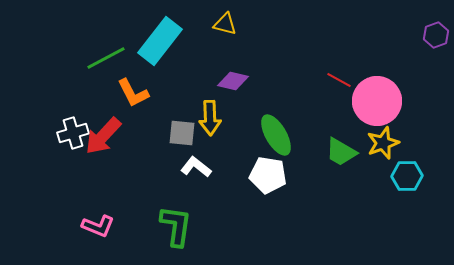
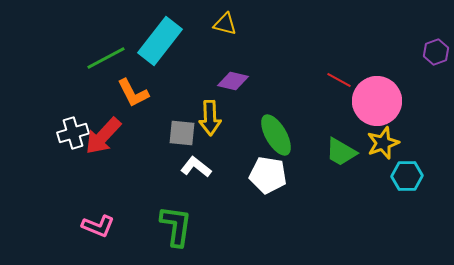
purple hexagon: moved 17 px down
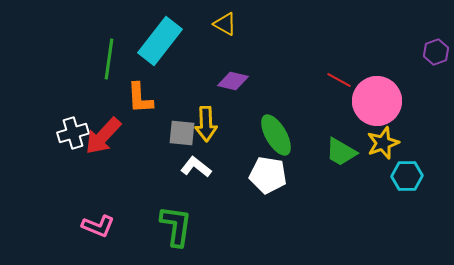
yellow triangle: rotated 15 degrees clockwise
green line: moved 3 px right, 1 px down; rotated 54 degrees counterclockwise
orange L-shape: moved 7 px right, 5 px down; rotated 24 degrees clockwise
yellow arrow: moved 4 px left, 6 px down
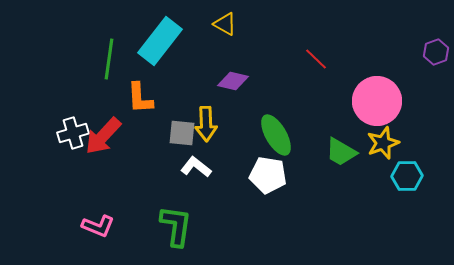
red line: moved 23 px left, 21 px up; rotated 15 degrees clockwise
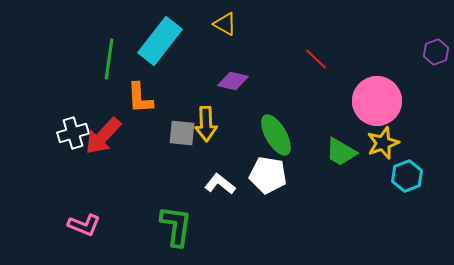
white L-shape: moved 24 px right, 17 px down
cyan hexagon: rotated 20 degrees counterclockwise
pink L-shape: moved 14 px left, 1 px up
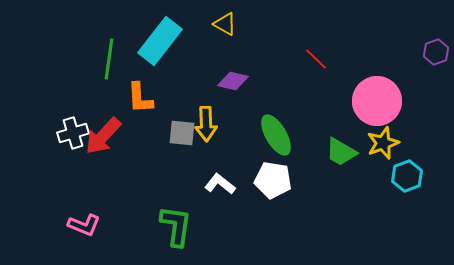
white pentagon: moved 5 px right, 5 px down
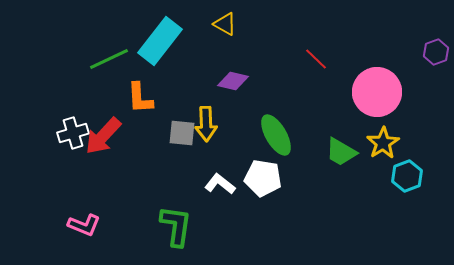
green line: rotated 57 degrees clockwise
pink circle: moved 9 px up
yellow star: rotated 12 degrees counterclockwise
white pentagon: moved 10 px left, 2 px up
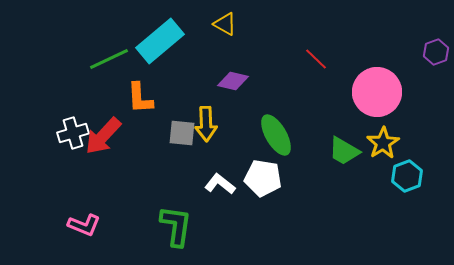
cyan rectangle: rotated 12 degrees clockwise
green trapezoid: moved 3 px right, 1 px up
